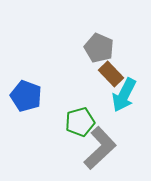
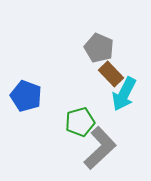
cyan arrow: moved 1 px up
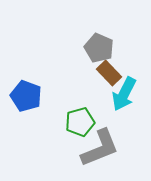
brown rectangle: moved 2 px left, 1 px up
gray L-shape: rotated 21 degrees clockwise
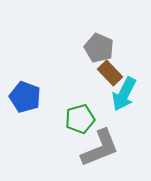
brown rectangle: moved 1 px right
blue pentagon: moved 1 px left, 1 px down
green pentagon: moved 3 px up
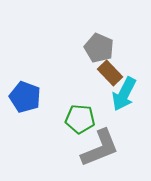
green pentagon: rotated 20 degrees clockwise
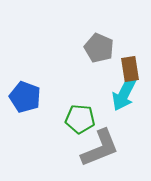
brown rectangle: moved 20 px right, 4 px up; rotated 35 degrees clockwise
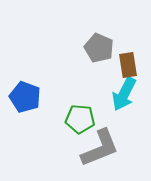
brown rectangle: moved 2 px left, 4 px up
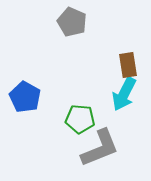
gray pentagon: moved 27 px left, 26 px up
blue pentagon: rotated 8 degrees clockwise
